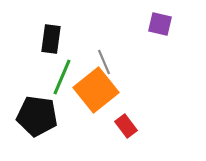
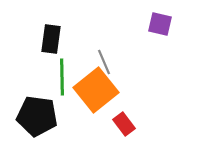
green line: rotated 24 degrees counterclockwise
red rectangle: moved 2 px left, 2 px up
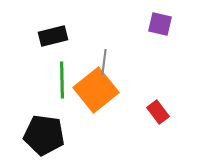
black rectangle: moved 2 px right, 3 px up; rotated 68 degrees clockwise
gray line: rotated 30 degrees clockwise
green line: moved 3 px down
black pentagon: moved 7 px right, 19 px down
red rectangle: moved 34 px right, 12 px up
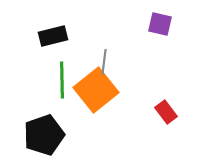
red rectangle: moved 8 px right
black pentagon: rotated 27 degrees counterclockwise
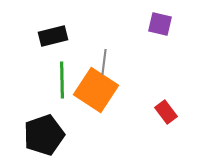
orange square: rotated 18 degrees counterclockwise
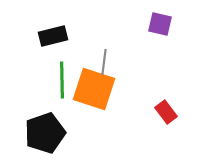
orange square: moved 2 px left, 1 px up; rotated 15 degrees counterclockwise
black pentagon: moved 1 px right, 2 px up
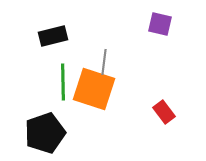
green line: moved 1 px right, 2 px down
red rectangle: moved 2 px left
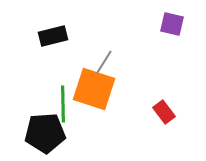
purple square: moved 12 px right
gray line: rotated 25 degrees clockwise
green line: moved 22 px down
black pentagon: rotated 15 degrees clockwise
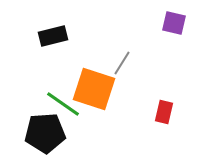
purple square: moved 2 px right, 1 px up
gray line: moved 18 px right, 1 px down
green line: rotated 54 degrees counterclockwise
red rectangle: rotated 50 degrees clockwise
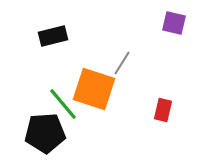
green line: rotated 15 degrees clockwise
red rectangle: moved 1 px left, 2 px up
